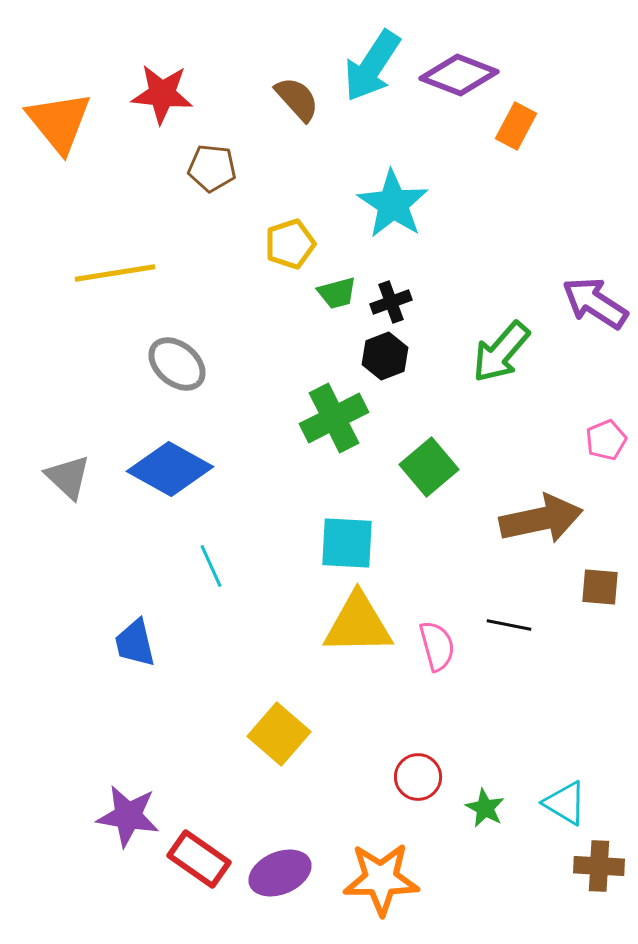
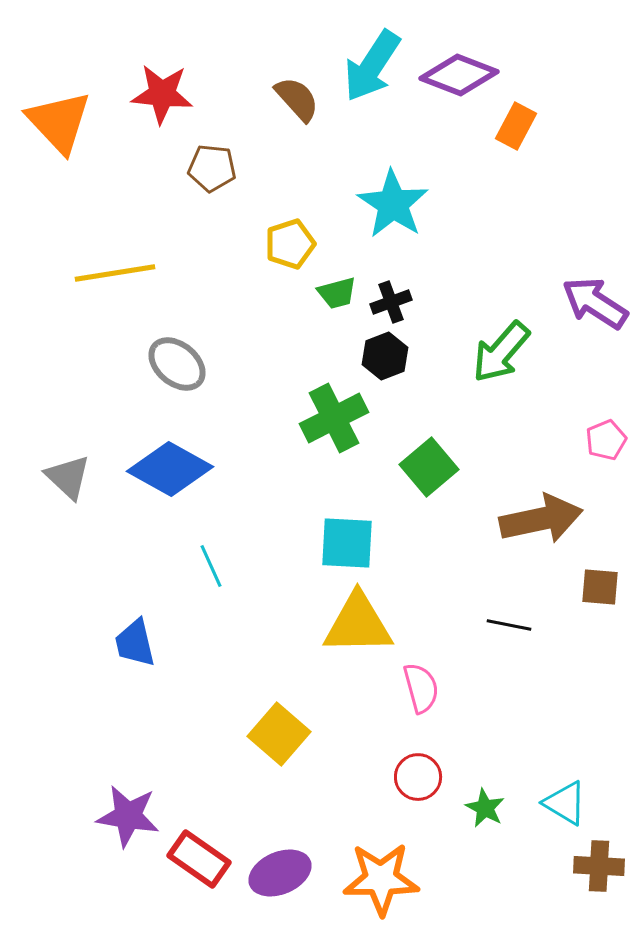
orange triangle: rotated 4 degrees counterclockwise
pink semicircle: moved 16 px left, 42 px down
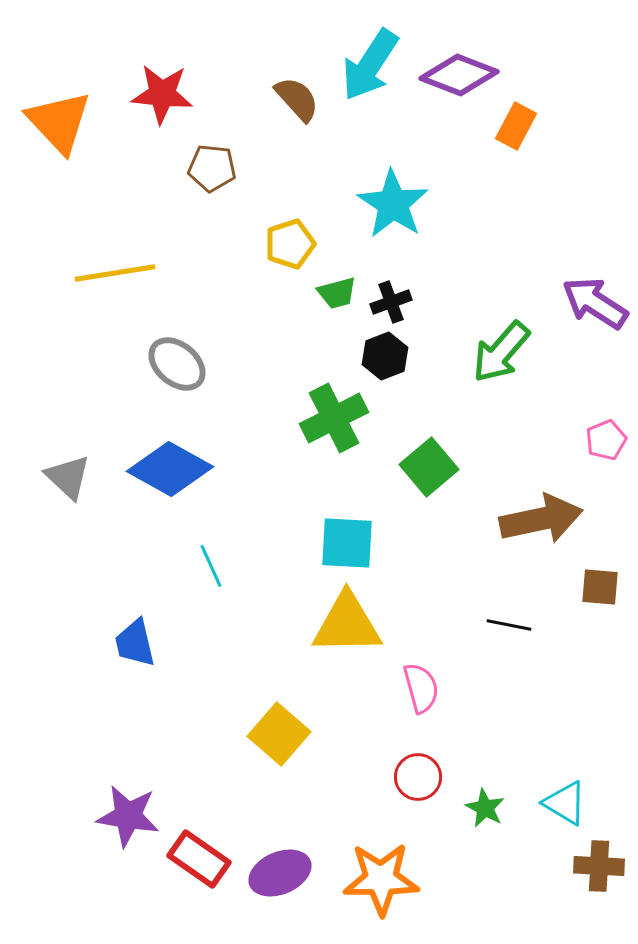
cyan arrow: moved 2 px left, 1 px up
yellow triangle: moved 11 px left
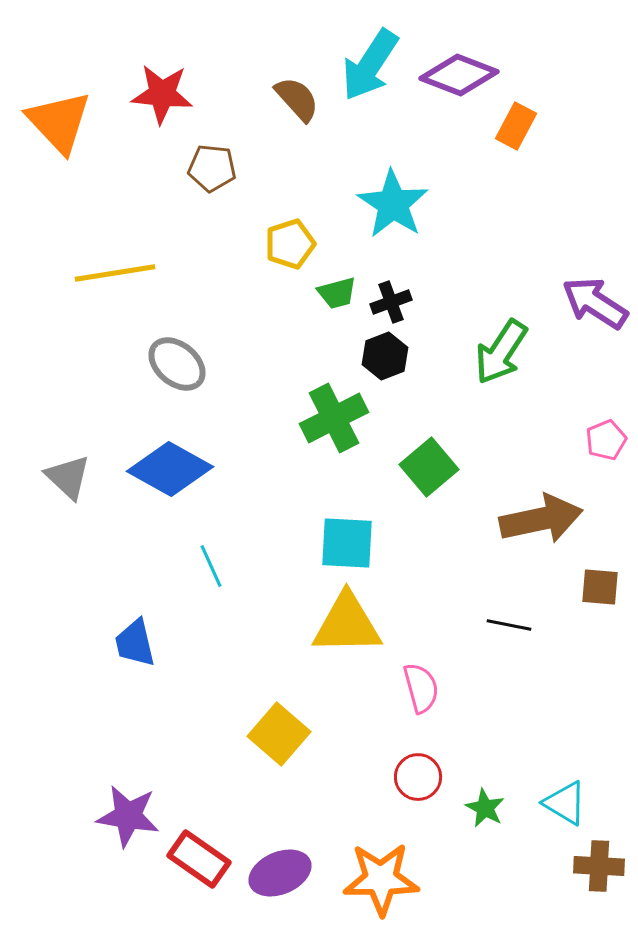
green arrow: rotated 8 degrees counterclockwise
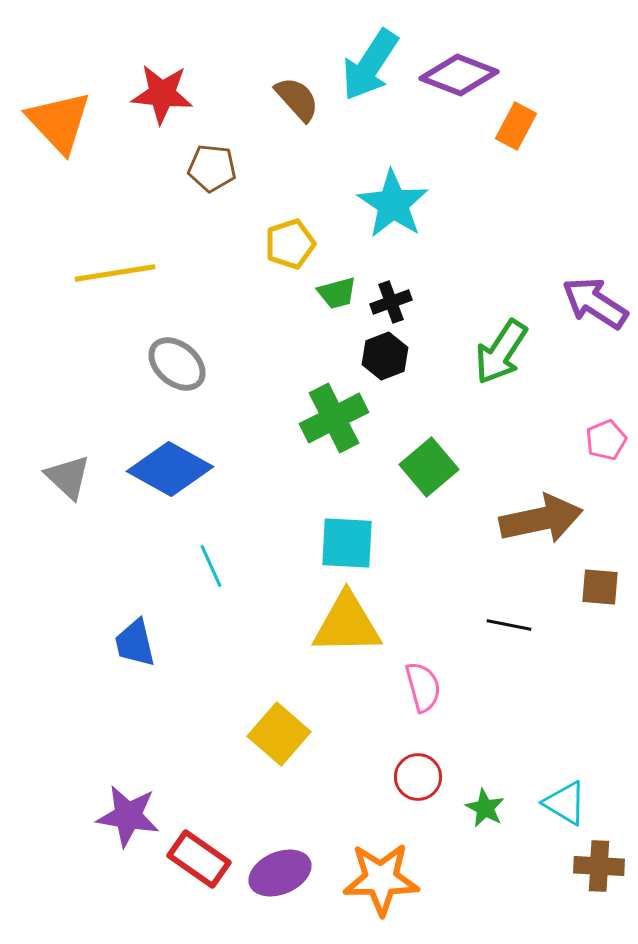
pink semicircle: moved 2 px right, 1 px up
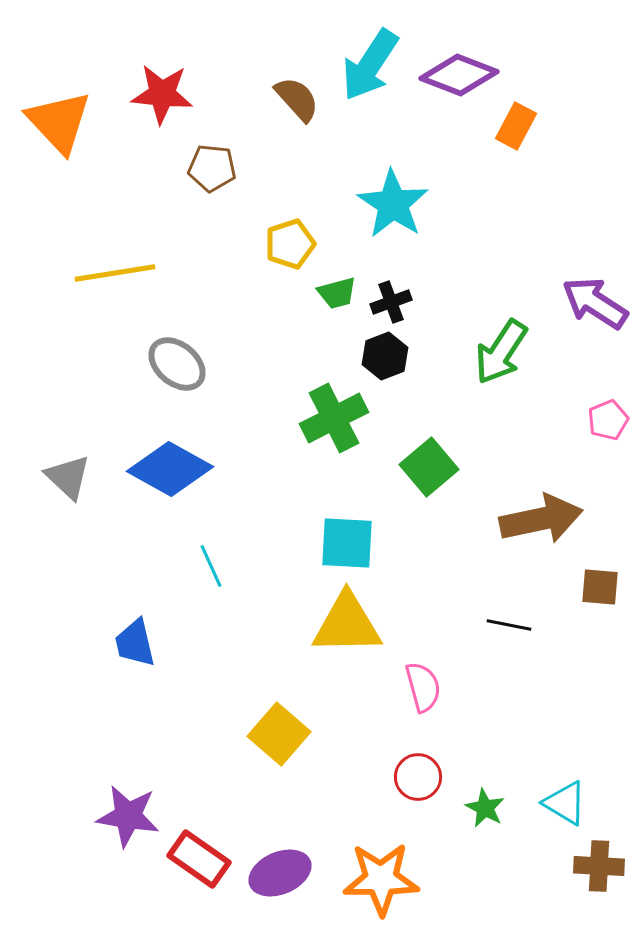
pink pentagon: moved 2 px right, 20 px up
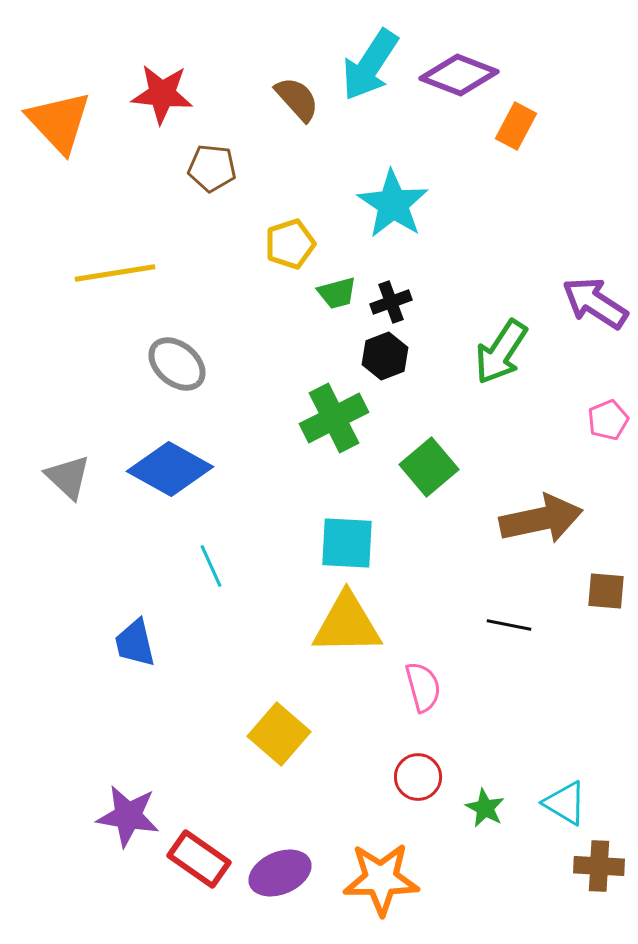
brown square: moved 6 px right, 4 px down
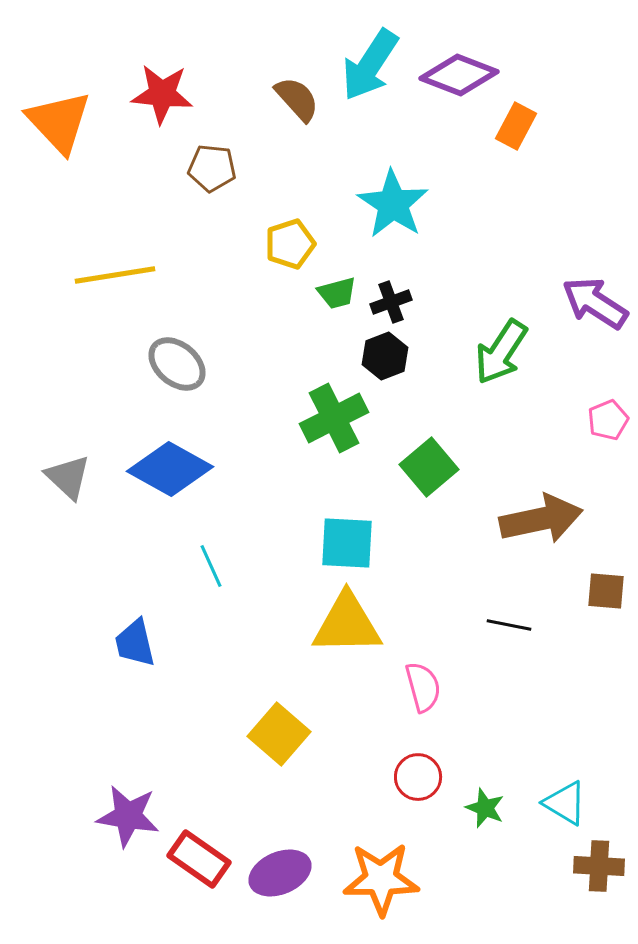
yellow line: moved 2 px down
green star: rotated 6 degrees counterclockwise
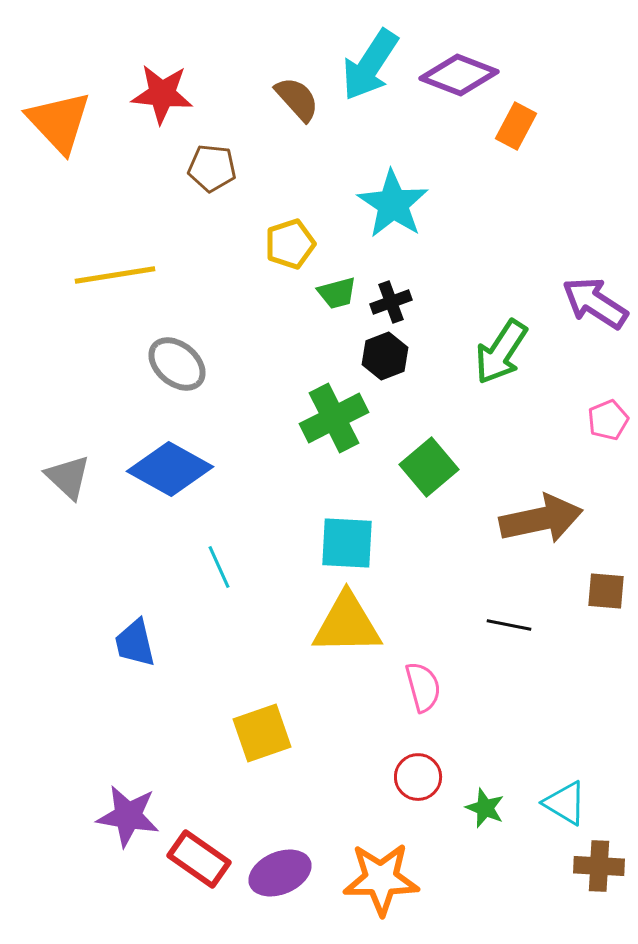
cyan line: moved 8 px right, 1 px down
yellow square: moved 17 px left, 1 px up; rotated 30 degrees clockwise
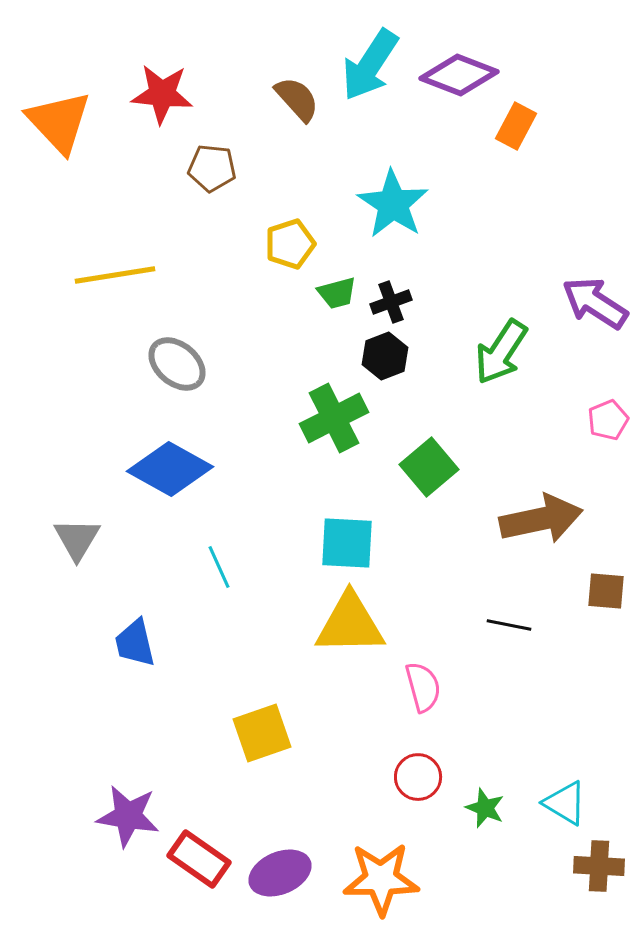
gray triangle: moved 9 px right, 62 px down; rotated 18 degrees clockwise
yellow triangle: moved 3 px right
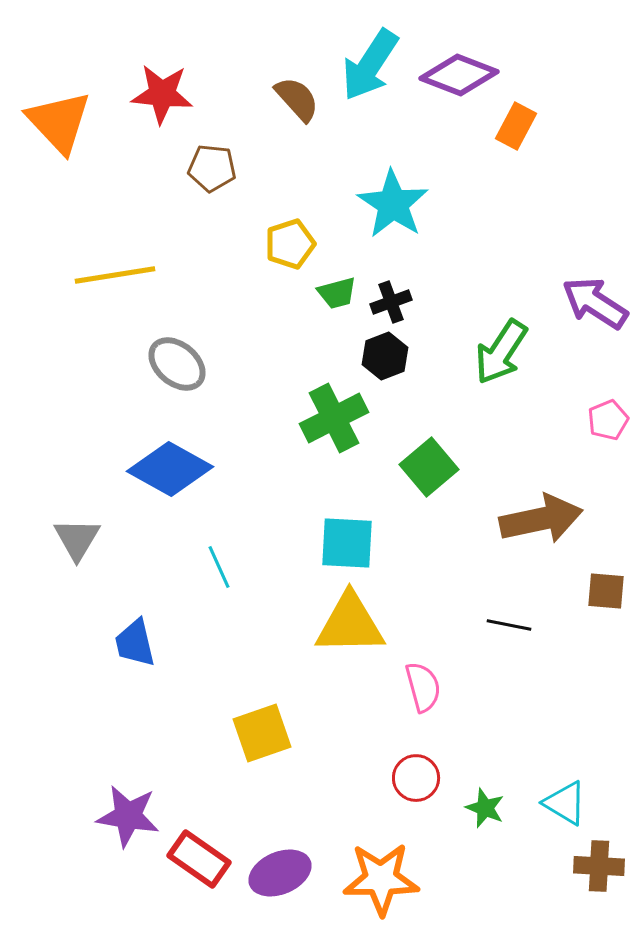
red circle: moved 2 px left, 1 px down
